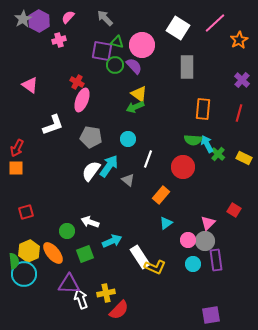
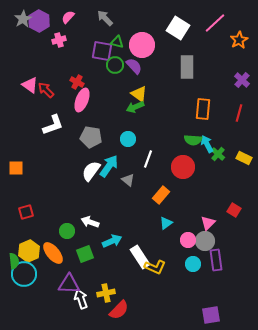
red arrow at (17, 148): moved 29 px right, 58 px up; rotated 108 degrees clockwise
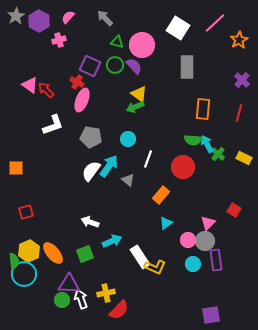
gray star at (23, 19): moved 7 px left, 3 px up
purple square at (102, 51): moved 12 px left, 15 px down; rotated 15 degrees clockwise
green circle at (67, 231): moved 5 px left, 69 px down
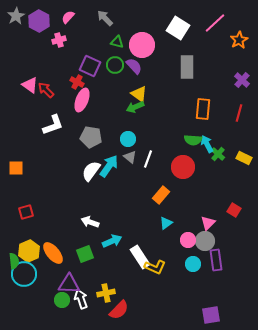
gray triangle at (128, 180): moved 2 px right, 23 px up
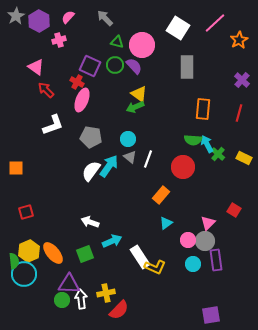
pink triangle at (30, 85): moved 6 px right, 18 px up
white arrow at (81, 299): rotated 12 degrees clockwise
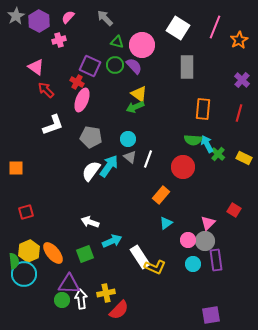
pink line at (215, 23): moved 4 px down; rotated 25 degrees counterclockwise
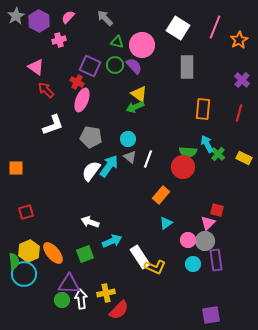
green semicircle at (193, 140): moved 5 px left, 12 px down
red square at (234, 210): moved 17 px left; rotated 16 degrees counterclockwise
